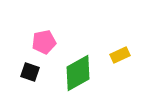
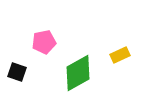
black square: moved 13 px left
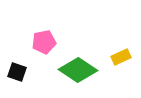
yellow rectangle: moved 1 px right, 2 px down
green diamond: moved 3 px up; rotated 63 degrees clockwise
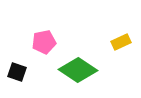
yellow rectangle: moved 15 px up
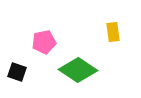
yellow rectangle: moved 8 px left, 10 px up; rotated 72 degrees counterclockwise
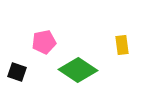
yellow rectangle: moved 9 px right, 13 px down
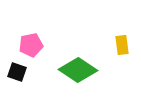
pink pentagon: moved 13 px left, 3 px down
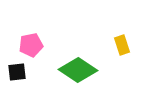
yellow rectangle: rotated 12 degrees counterclockwise
black square: rotated 24 degrees counterclockwise
